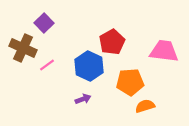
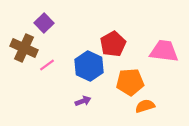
red pentagon: moved 1 px right, 2 px down
brown cross: moved 1 px right
purple arrow: moved 2 px down
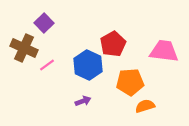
blue hexagon: moved 1 px left, 1 px up
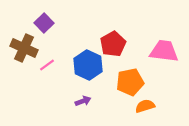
orange pentagon: rotated 8 degrees counterclockwise
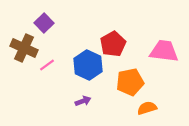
orange semicircle: moved 2 px right, 2 px down
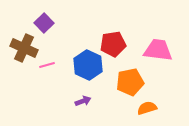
red pentagon: rotated 20 degrees clockwise
pink trapezoid: moved 6 px left, 1 px up
pink line: rotated 21 degrees clockwise
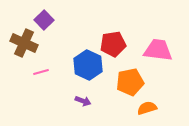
purple square: moved 3 px up
brown cross: moved 5 px up
pink line: moved 6 px left, 7 px down
purple arrow: rotated 42 degrees clockwise
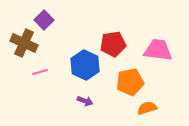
blue hexagon: moved 3 px left
pink line: moved 1 px left
purple arrow: moved 2 px right
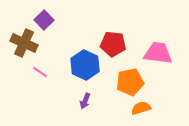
red pentagon: rotated 15 degrees clockwise
pink trapezoid: moved 3 px down
pink line: rotated 49 degrees clockwise
purple arrow: rotated 91 degrees clockwise
orange semicircle: moved 6 px left
